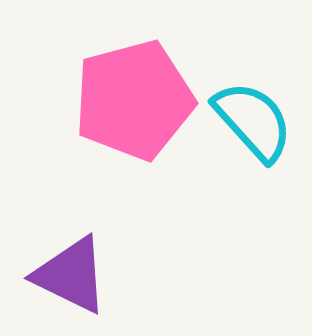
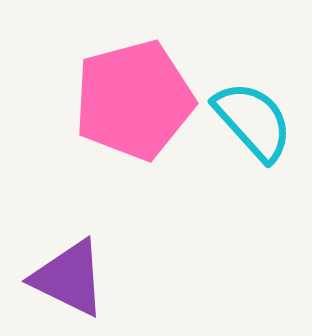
purple triangle: moved 2 px left, 3 px down
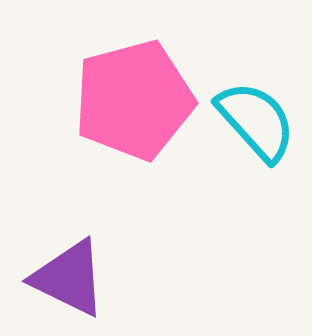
cyan semicircle: moved 3 px right
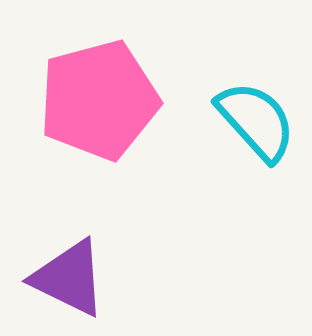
pink pentagon: moved 35 px left
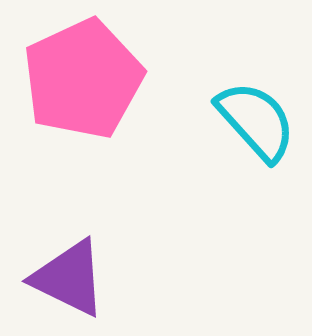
pink pentagon: moved 16 px left, 21 px up; rotated 10 degrees counterclockwise
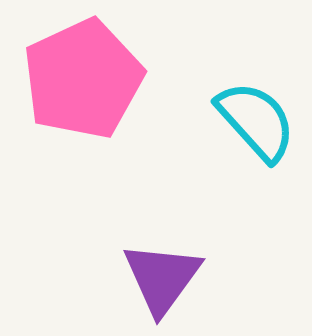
purple triangle: moved 93 px right; rotated 40 degrees clockwise
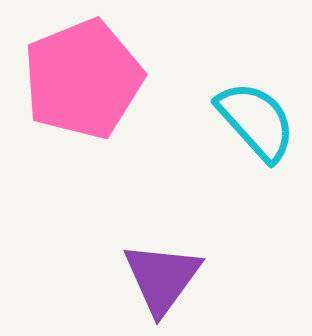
pink pentagon: rotated 3 degrees clockwise
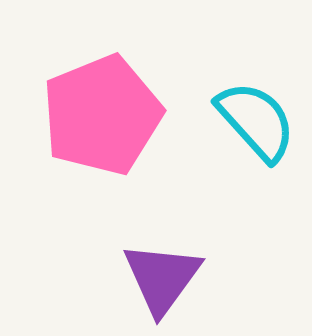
pink pentagon: moved 19 px right, 36 px down
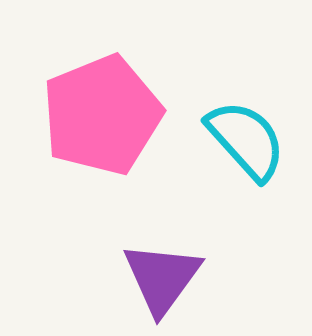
cyan semicircle: moved 10 px left, 19 px down
